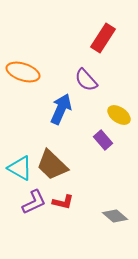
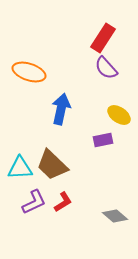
orange ellipse: moved 6 px right
purple semicircle: moved 20 px right, 12 px up
blue arrow: rotated 12 degrees counterclockwise
purple rectangle: rotated 60 degrees counterclockwise
cyan triangle: rotated 32 degrees counterclockwise
red L-shape: rotated 45 degrees counterclockwise
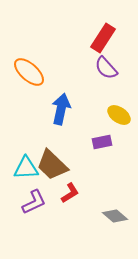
orange ellipse: rotated 24 degrees clockwise
purple rectangle: moved 1 px left, 2 px down
cyan triangle: moved 6 px right
red L-shape: moved 7 px right, 9 px up
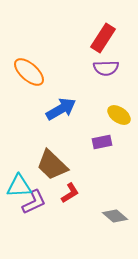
purple semicircle: rotated 50 degrees counterclockwise
blue arrow: rotated 48 degrees clockwise
cyan triangle: moved 7 px left, 18 px down
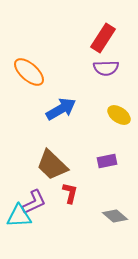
purple rectangle: moved 5 px right, 19 px down
cyan triangle: moved 30 px down
red L-shape: rotated 45 degrees counterclockwise
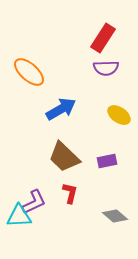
brown trapezoid: moved 12 px right, 8 px up
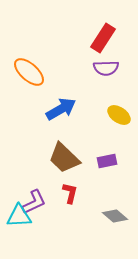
brown trapezoid: moved 1 px down
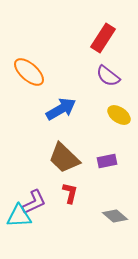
purple semicircle: moved 2 px right, 8 px down; rotated 40 degrees clockwise
